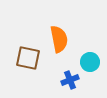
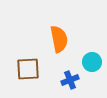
brown square: moved 11 px down; rotated 15 degrees counterclockwise
cyan circle: moved 2 px right
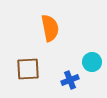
orange semicircle: moved 9 px left, 11 px up
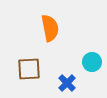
brown square: moved 1 px right
blue cross: moved 3 px left, 3 px down; rotated 24 degrees counterclockwise
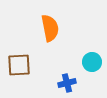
brown square: moved 10 px left, 4 px up
blue cross: rotated 30 degrees clockwise
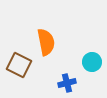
orange semicircle: moved 4 px left, 14 px down
brown square: rotated 30 degrees clockwise
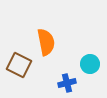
cyan circle: moved 2 px left, 2 px down
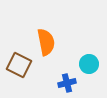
cyan circle: moved 1 px left
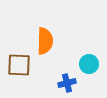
orange semicircle: moved 1 px left, 1 px up; rotated 12 degrees clockwise
brown square: rotated 25 degrees counterclockwise
